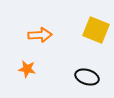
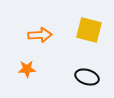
yellow square: moved 7 px left; rotated 8 degrees counterclockwise
orange star: rotated 12 degrees counterclockwise
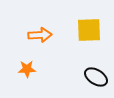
yellow square: rotated 16 degrees counterclockwise
black ellipse: moved 9 px right; rotated 15 degrees clockwise
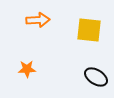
yellow square: rotated 8 degrees clockwise
orange arrow: moved 2 px left, 15 px up
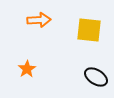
orange arrow: moved 1 px right
orange star: rotated 30 degrees counterclockwise
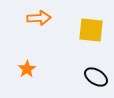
orange arrow: moved 2 px up
yellow square: moved 2 px right
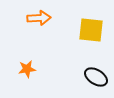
orange star: rotated 24 degrees clockwise
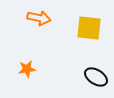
orange arrow: rotated 15 degrees clockwise
yellow square: moved 2 px left, 2 px up
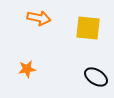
yellow square: moved 1 px left
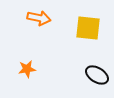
black ellipse: moved 1 px right, 2 px up
